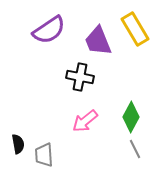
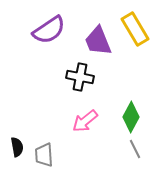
black semicircle: moved 1 px left, 3 px down
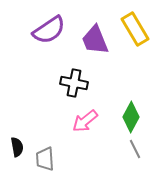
purple trapezoid: moved 3 px left, 1 px up
black cross: moved 6 px left, 6 px down
gray trapezoid: moved 1 px right, 4 px down
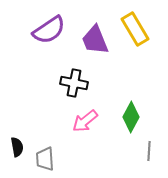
gray line: moved 14 px right, 2 px down; rotated 30 degrees clockwise
